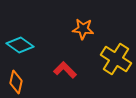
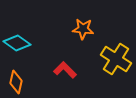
cyan diamond: moved 3 px left, 2 px up
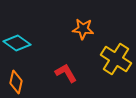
red L-shape: moved 1 px right, 3 px down; rotated 15 degrees clockwise
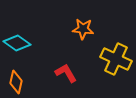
yellow cross: rotated 8 degrees counterclockwise
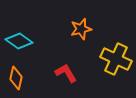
orange star: moved 2 px left; rotated 20 degrees counterclockwise
cyan diamond: moved 2 px right, 2 px up
orange diamond: moved 4 px up
